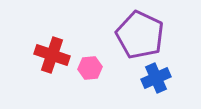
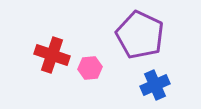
blue cross: moved 1 px left, 7 px down
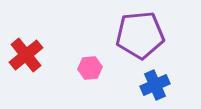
purple pentagon: rotated 30 degrees counterclockwise
red cross: moved 26 px left; rotated 32 degrees clockwise
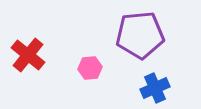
red cross: moved 2 px right; rotated 12 degrees counterclockwise
blue cross: moved 3 px down
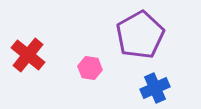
purple pentagon: rotated 24 degrees counterclockwise
pink hexagon: rotated 15 degrees clockwise
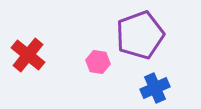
purple pentagon: rotated 9 degrees clockwise
pink hexagon: moved 8 px right, 6 px up
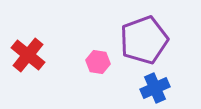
purple pentagon: moved 4 px right, 5 px down
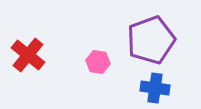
purple pentagon: moved 7 px right
blue cross: rotated 32 degrees clockwise
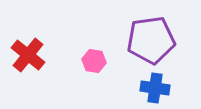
purple pentagon: rotated 12 degrees clockwise
pink hexagon: moved 4 px left, 1 px up
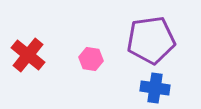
pink hexagon: moved 3 px left, 2 px up
